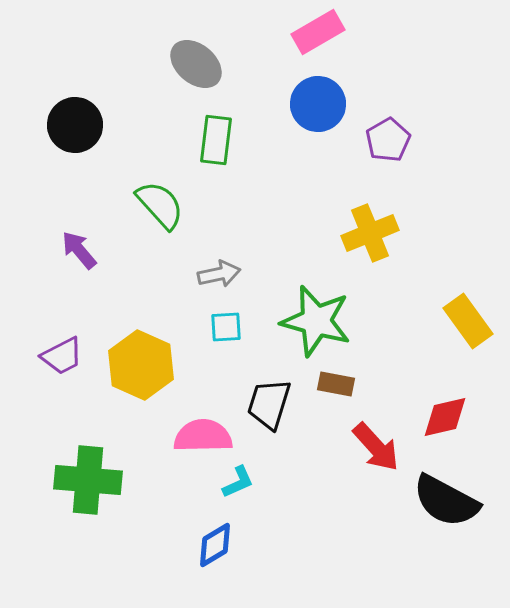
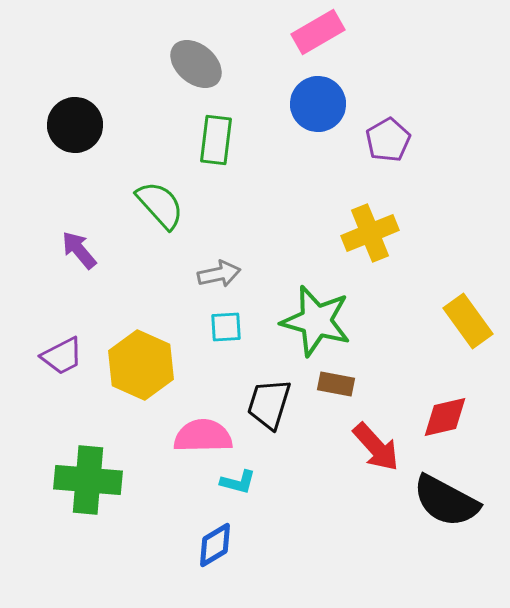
cyan L-shape: rotated 39 degrees clockwise
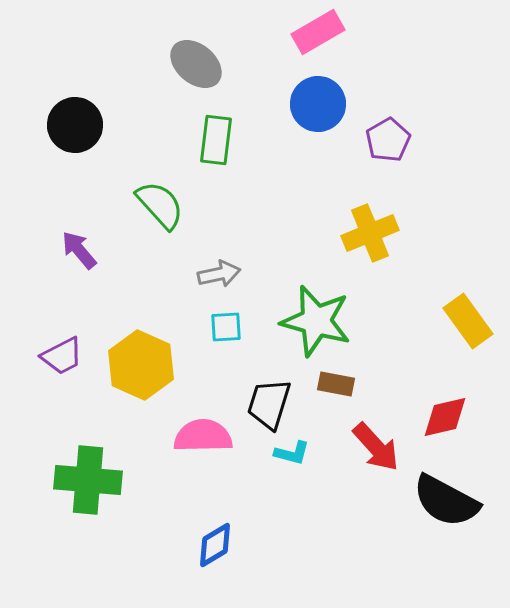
cyan L-shape: moved 54 px right, 29 px up
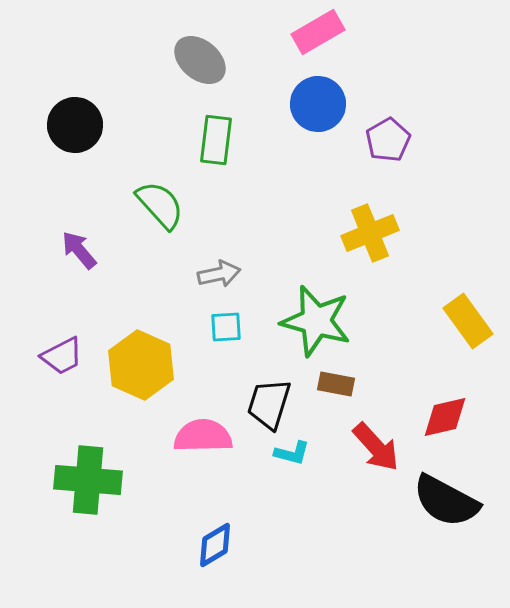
gray ellipse: moved 4 px right, 4 px up
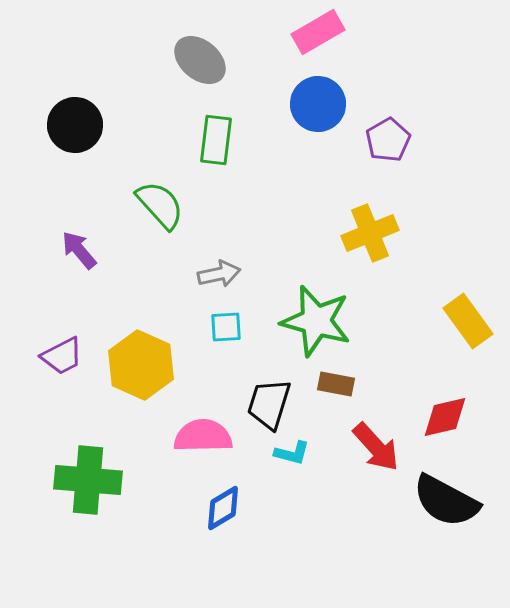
blue diamond: moved 8 px right, 37 px up
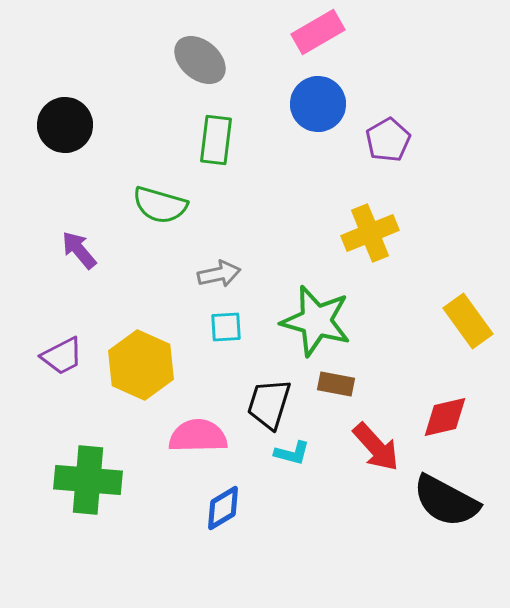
black circle: moved 10 px left
green semicircle: rotated 148 degrees clockwise
pink semicircle: moved 5 px left
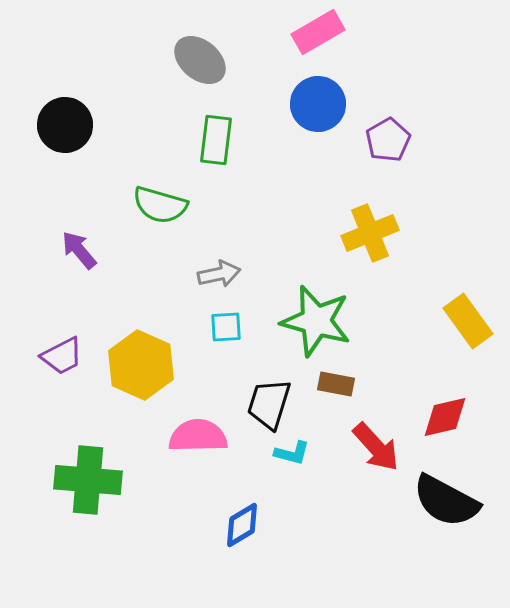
blue diamond: moved 19 px right, 17 px down
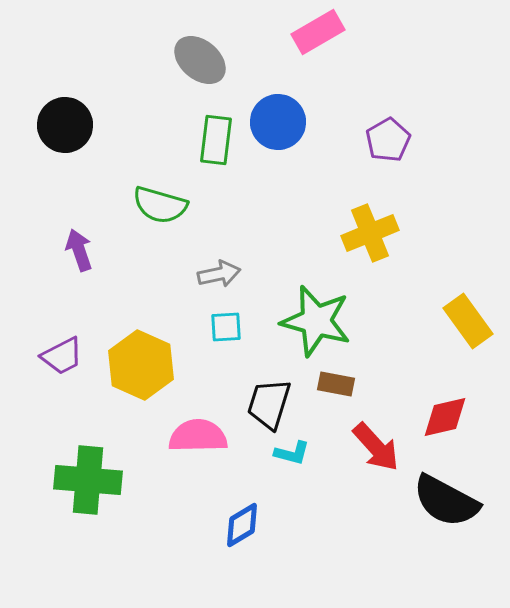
blue circle: moved 40 px left, 18 px down
purple arrow: rotated 21 degrees clockwise
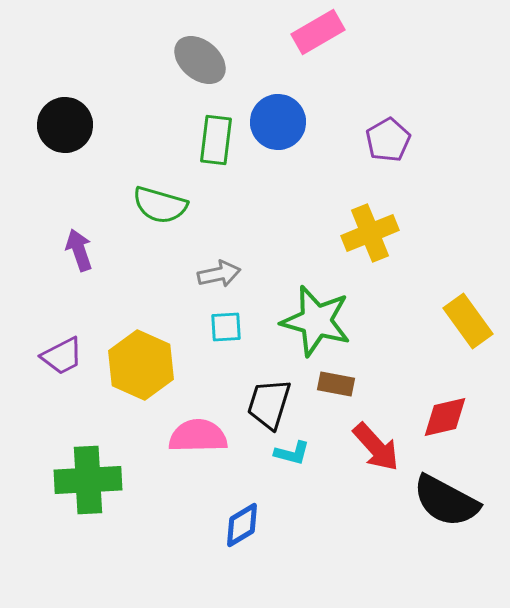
green cross: rotated 8 degrees counterclockwise
